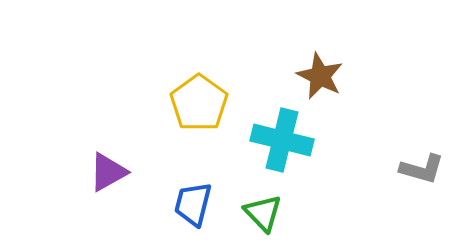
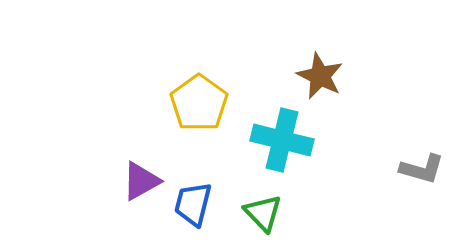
purple triangle: moved 33 px right, 9 px down
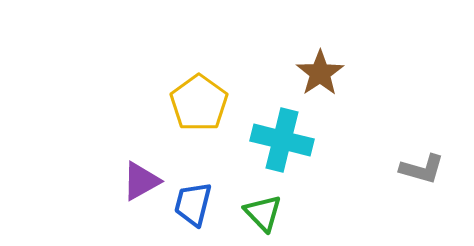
brown star: moved 3 px up; rotated 12 degrees clockwise
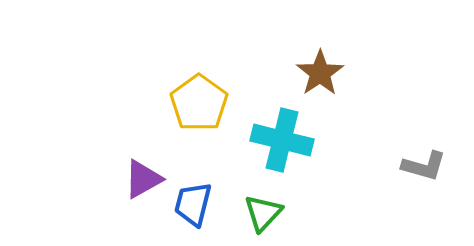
gray L-shape: moved 2 px right, 3 px up
purple triangle: moved 2 px right, 2 px up
green triangle: rotated 27 degrees clockwise
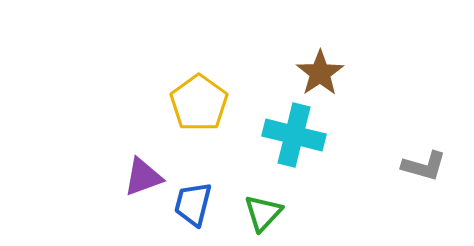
cyan cross: moved 12 px right, 5 px up
purple triangle: moved 2 px up; rotated 9 degrees clockwise
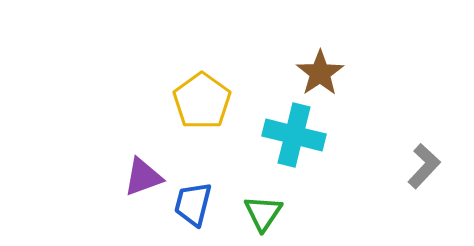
yellow pentagon: moved 3 px right, 2 px up
gray L-shape: rotated 63 degrees counterclockwise
green triangle: rotated 9 degrees counterclockwise
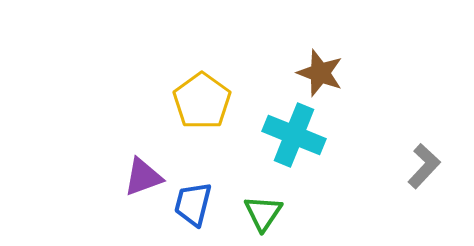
brown star: rotated 18 degrees counterclockwise
cyan cross: rotated 8 degrees clockwise
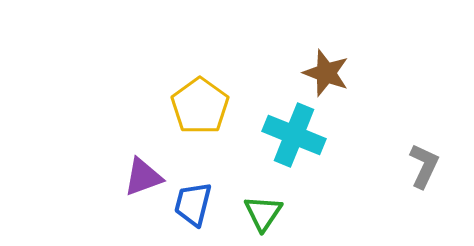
brown star: moved 6 px right
yellow pentagon: moved 2 px left, 5 px down
gray L-shape: rotated 18 degrees counterclockwise
